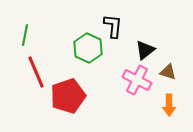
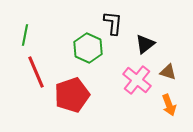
black L-shape: moved 3 px up
black triangle: moved 6 px up
pink cross: rotated 12 degrees clockwise
red pentagon: moved 4 px right, 1 px up
orange arrow: rotated 20 degrees counterclockwise
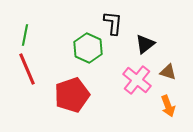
red line: moved 9 px left, 3 px up
orange arrow: moved 1 px left, 1 px down
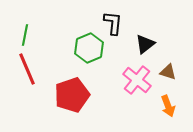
green hexagon: moved 1 px right; rotated 12 degrees clockwise
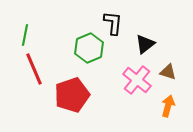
red line: moved 7 px right
orange arrow: rotated 145 degrees counterclockwise
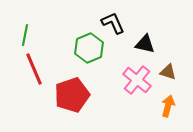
black L-shape: rotated 30 degrees counterclockwise
black triangle: rotated 50 degrees clockwise
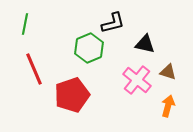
black L-shape: rotated 100 degrees clockwise
green line: moved 11 px up
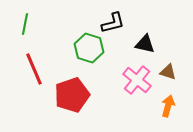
green hexagon: rotated 20 degrees counterclockwise
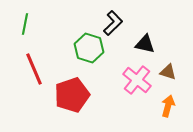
black L-shape: rotated 30 degrees counterclockwise
